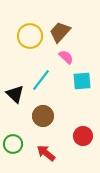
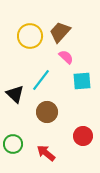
brown circle: moved 4 px right, 4 px up
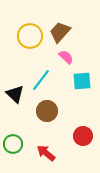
brown circle: moved 1 px up
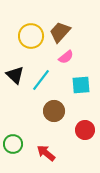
yellow circle: moved 1 px right
pink semicircle: rotated 98 degrees clockwise
cyan square: moved 1 px left, 4 px down
black triangle: moved 19 px up
brown circle: moved 7 px right
red circle: moved 2 px right, 6 px up
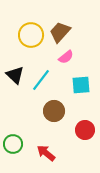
yellow circle: moved 1 px up
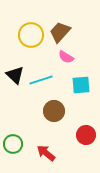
pink semicircle: rotated 70 degrees clockwise
cyan line: rotated 35 degrees clockwise
red circle: moved 1 px right, 5 px down
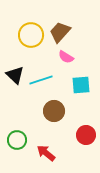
green circle: moved 4 px right, 4 px up
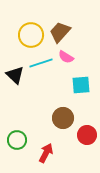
cyan line: moved 17 px up
brown circle: moved 9 px right, 7 px down
red circle: moved 1 px right
red arrow: rotated 78 degrees clockwise
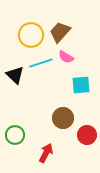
green circle: moved 2 px left, 5 px up
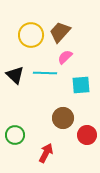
pink semicircle: moved 1 px left; rotated 105 degrees clockwise
cyan line: moved 4 px right, 10 px down; rotated 20 degrees clockwise
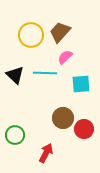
cyan square: moved 1 px up
red circle: moved 3 px left, 6 px up
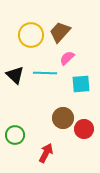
pink semicircle: moved 2 px right, 1 px down
